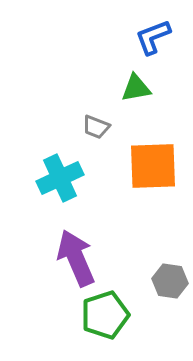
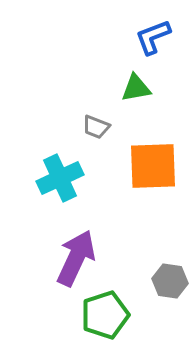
purple arrow: rotated 48 degrees clockwise
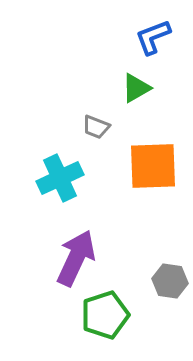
green triangle: rotated 20 degrees counterclockwise
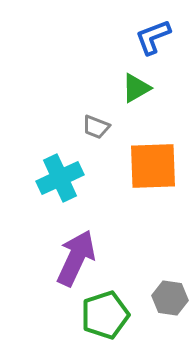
gray hexagon: moved 17 px down
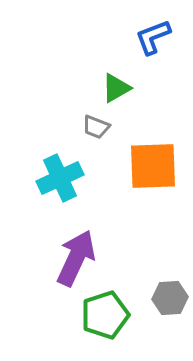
green triangle: moved 20 px left
gray hexagon: rotated 12 degrees counterclockwise
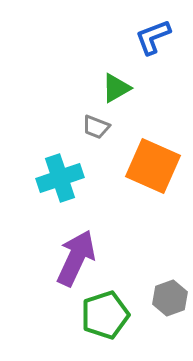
orange square: rotated 26 degrees clockwise
cyan cross: rotated 6 degrees clockwise
gray hexagon: rotated 16 degrees counterclockwise
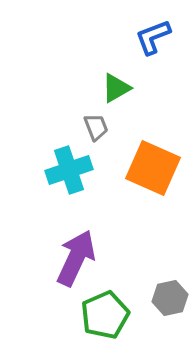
gray trapezoid: rotated 132 degrees counterclockwise
orange square: moved 2 px down
cyan cross: moved 9 px right, 8 px up
gray hexagon: rotated 8 degrees clockwise
green pentagon: rotated 6 degrees counterclockwise
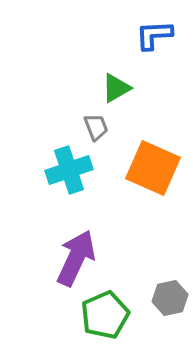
blue L-shape: moved 1 px right, 2 px up; rotated 18 degrees clockwise
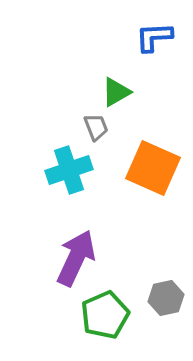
blue L-shape: moved 2 px down
green triangle: moved 4 px down
gray hexagon: moved 4 px left
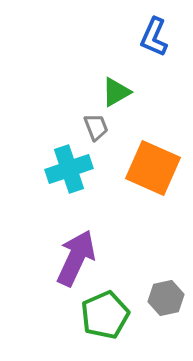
blue L-shape: rotated 63 degrees counterclockwise
cyan cross: moved 1 px up
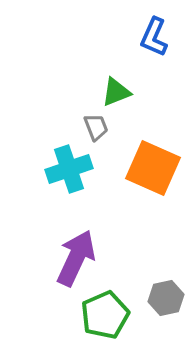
green triangle: rotated 8 degrees clockwise
